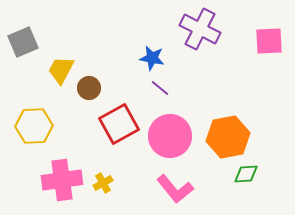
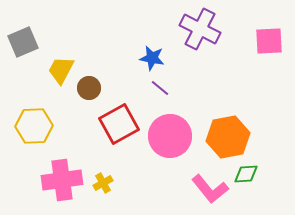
pink L-shape: moved 35 px right
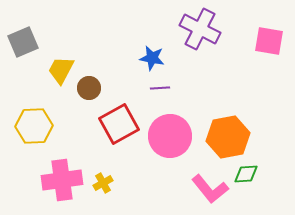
pink square: rotated 12 degrees clockwise
purple line: rotated 42 degrees counterclockwise
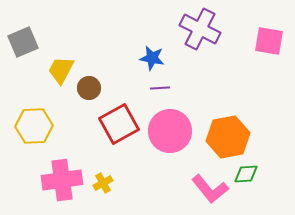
pink circle: moved 5 px up
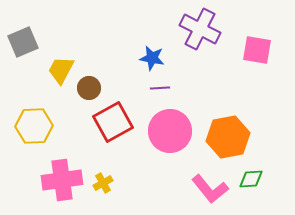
pink square: moved 12 px left, 9 px down
red square: moved 6 px left, 2 px up
green diamond: moved 5 px right, 5 px down
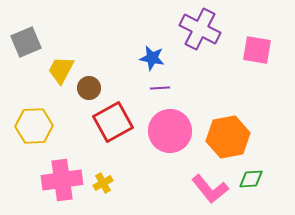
gray square: moved 3 px right
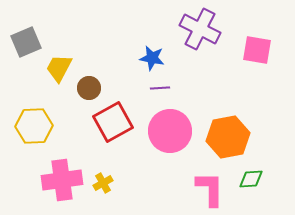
yellow trapezoid: moved 2 px left, 2 px up
pink L-shape: rotated 141 degrees counterclockwise
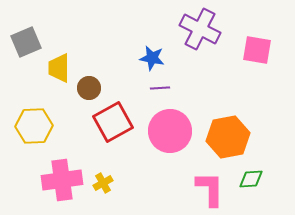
yellow trapezoid: rotated 28 degrees counterclockwise
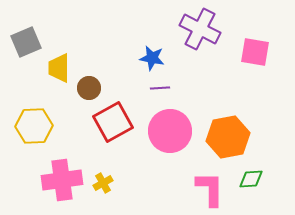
pink square: moved 2 px left, 2 px down
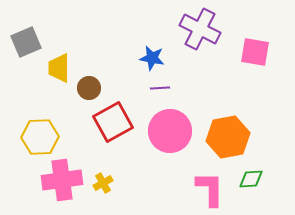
yellow hexagon: moved 6 px right, 11 px down
